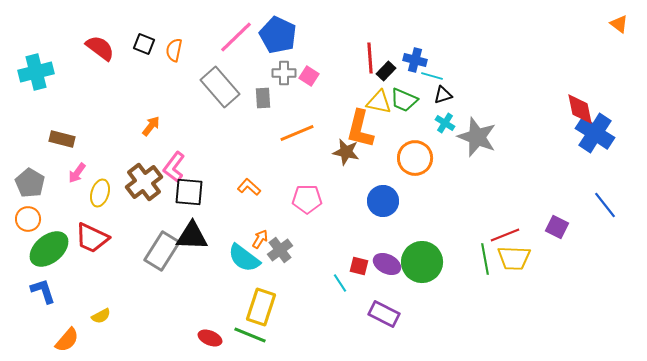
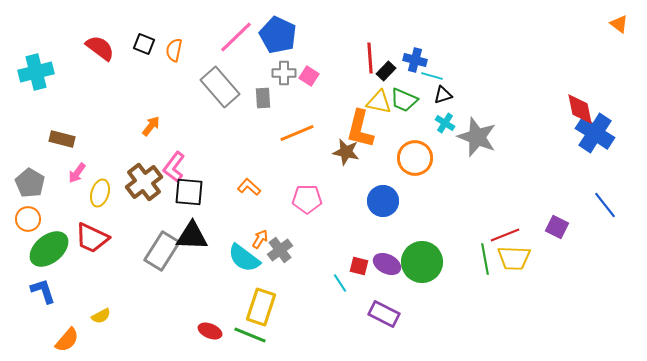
red ellipse at (210, 338): moved 7 px up
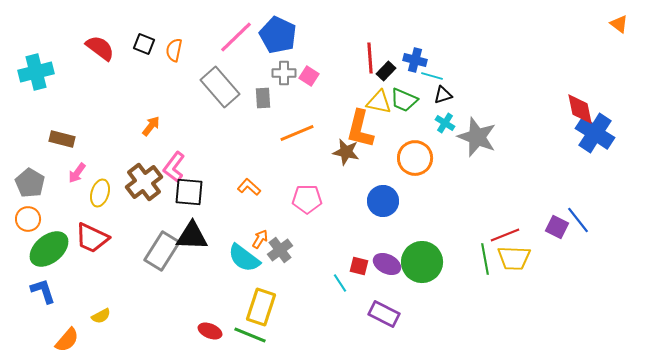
blue line at (605, 205): moved 27 px left, 15 px down
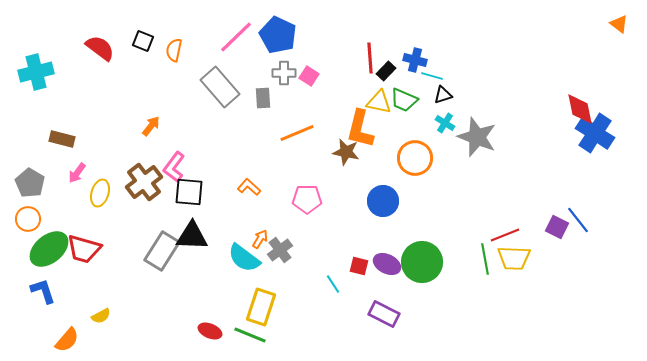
black square at (144, 44): moved 1 px left, 3 px up
red trapezoid at (92, 238): moved 8 px left, 11 px down; rotated 9 degrees counterclockwise
cyan line at (340, 283): moved 7 px left, 1 px down
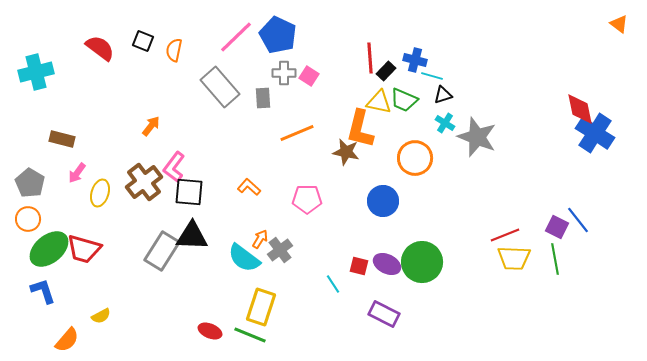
green line at (485, 259): moved 70 px right
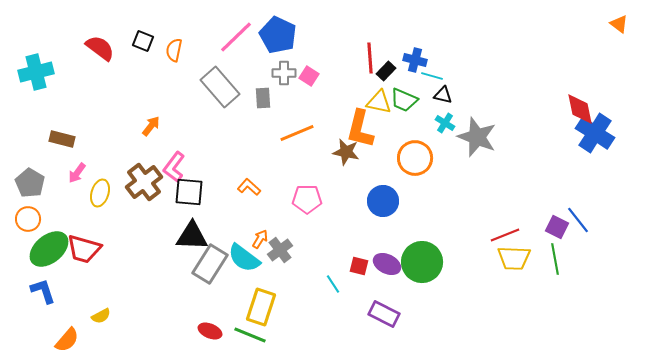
black triangle at (443, 95): rotated 30 degrees clockwise
gray rectangle at (162, 251): moved 48 px right, 13 px down
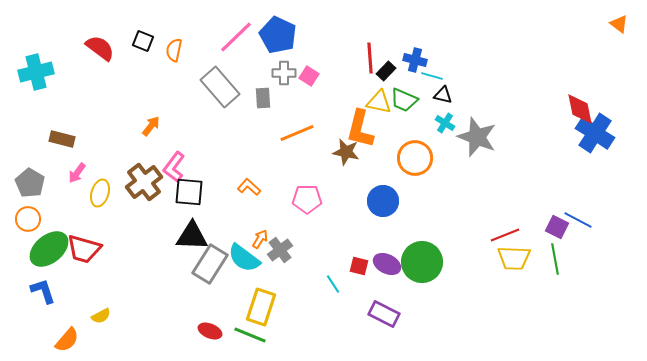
blue line at (578, 220): rotated 24 degrees counterclockwise
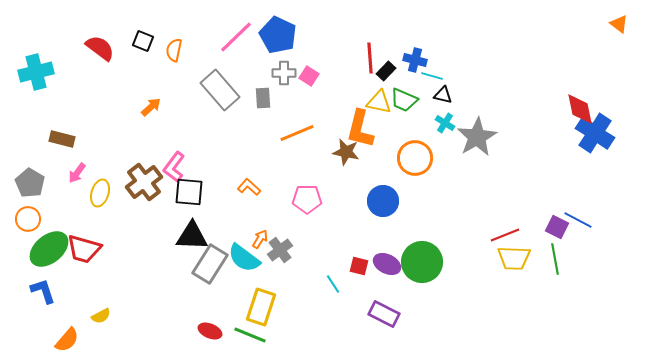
gray rectangle at (220, 87): moved 3 px down
orange arrow at (151, 126): moved 19 px up; rotated 10 degrees clockwise
gray star at (477, 137): rotated 21 degrees clockwise
